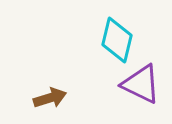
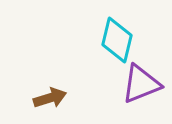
purple triangle: rotated 48 degrees counterclockwise
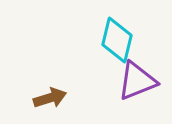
purple triangle: moved 4 px left, 3 px up
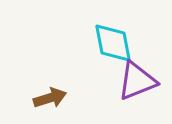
cyan diamond: moved 4 px left, 3 px down; rotated 24 degrees counterclockwise
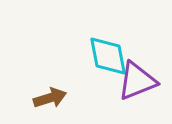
cyan diamond: moved 5 px left, 13 px down
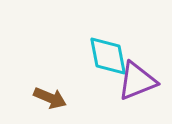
brown arrow: rotated 40 degrees clockwise
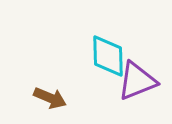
cyan diamond: rotated 9 degrees clockwise
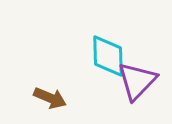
purple triangle: rotated 24 degrees counterclockwise
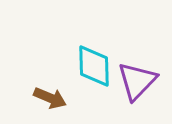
cyan diamond: moved 14 px left, 10 px down
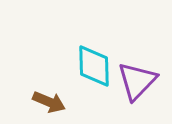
brown arrow: moved 1 px left, 4 px down
